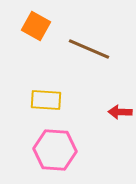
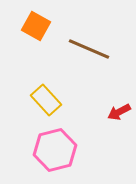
yellow rectangle: rotated 44 degrees clockwise
red arrow: moved 1 px left; rotated 30 degrees counterclockwise
pink hexagon: rotated 18 degrees counterclockwise
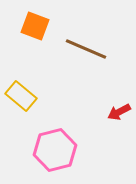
orange square: moved 1 px left; rotated 8 degrees counterclockwise
brown line: moved 3 px left
yellow rectangle: moved 25 px left, 4 px up; rotated 8 degrees counterclockwise
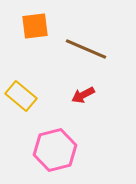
orange square: rotated 28 degrees counterclockwise
red arrow: moved 36 px left, 17 px up
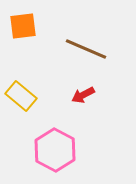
orange square: moved 12 px left
pink hexagon: rotated 18 degrees counterclockwise
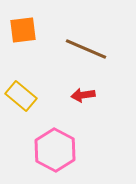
orange square: moved 4 px down
red arrow: rotated 20 degrees clockwise
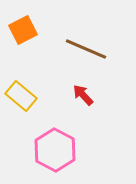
orange square: rotated 20 degrees counterclockwise
red arrow: rotated 55 degrees clockwise
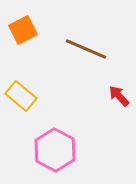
red arrow: moved 36 px right, 1 px down
